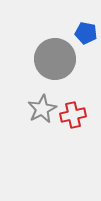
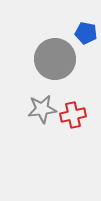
gray star: rotated 20 degrees clockwise
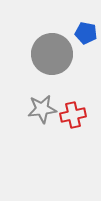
gray circle: moved 3 px left, 5 px up
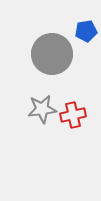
blue pentagon: moved 2 px up; rotated 20 degrees counterclockwise
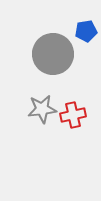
gray circle: moved 1 px right
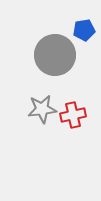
blue pentagon: moved 2 px left, 1 px up
gray circle: moved 2 px right, 1 px down
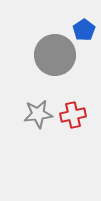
blue pentagon: rotated 25 degrees counterclockwise
gray star: moved 4 px left, 5 px down
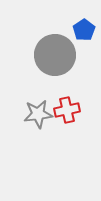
red cross: moved 6 px left, 5 px up
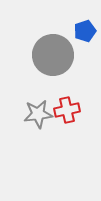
blue pentagon: moved 1 px right, 1 px down; rotated 15 degrees clockwise
gray circle: moved 2 px left
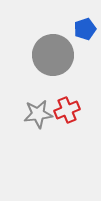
blue pentagon: moved 2 px up
red cross: rotated 10 degrees counterclockwise
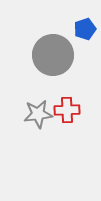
red cross: rotated 20 degrees clockwise
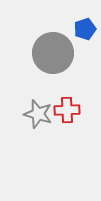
gray circle: moved 2 px up
gray star: rotated 24 degrees clockwise
